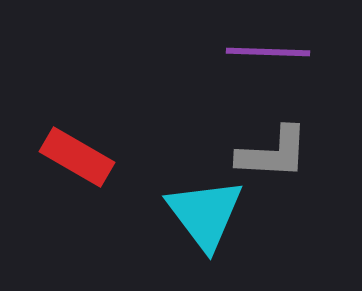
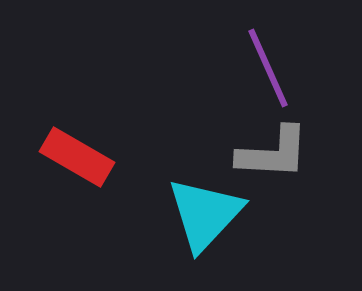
purple line: moved 16 px down; rotated 64 degrees clockwise
cyan triangle: rotated 20 degrees clockwise
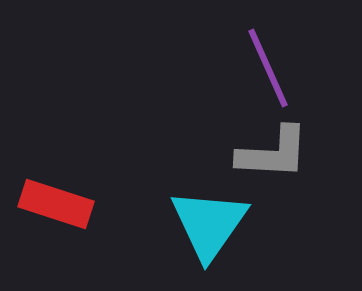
red rectangle: moved 21 px left, 47 px down; rotated 12 degrees counterclockwise
cyan triangle: moved 4 px right, 10 px down; rotated 8 degrees counterclockwise
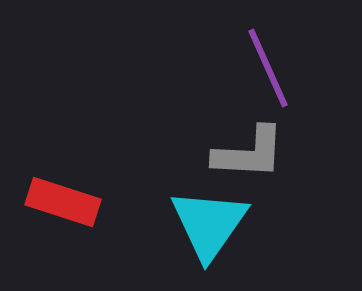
gray L-shape: moved 24 px left
red rectangle: moved 7 px right, 2 px up
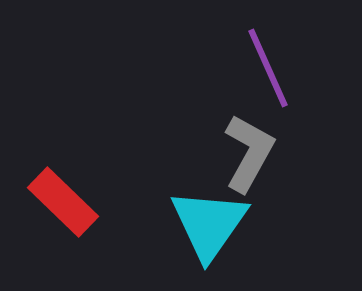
gray L-shape: rotated 64 degrees counterclockwise
red rectangle: rotated 26 degrees clockwise
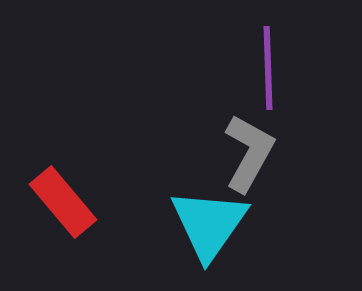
purple line: rotated 22 degrees clockwise
red rectangle: rotated 6 degrees clockwise
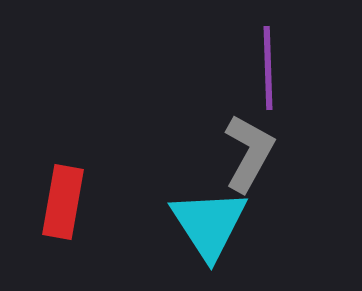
red rectangle: rotated 50 degrees clockwise
cyan triangle: rotated 8 degrees counterclockwise
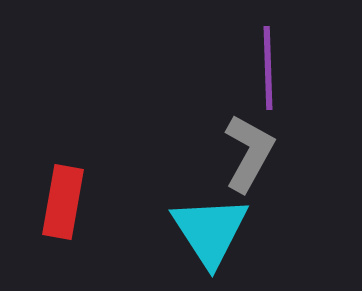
cyan triangle: moved 1 px right, 7 px down
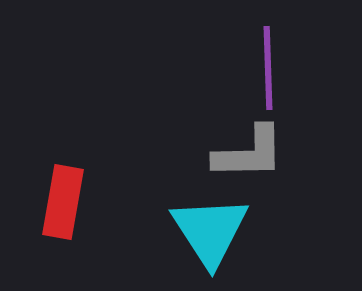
gray L-shape: rotated 60 degrees clockwise
